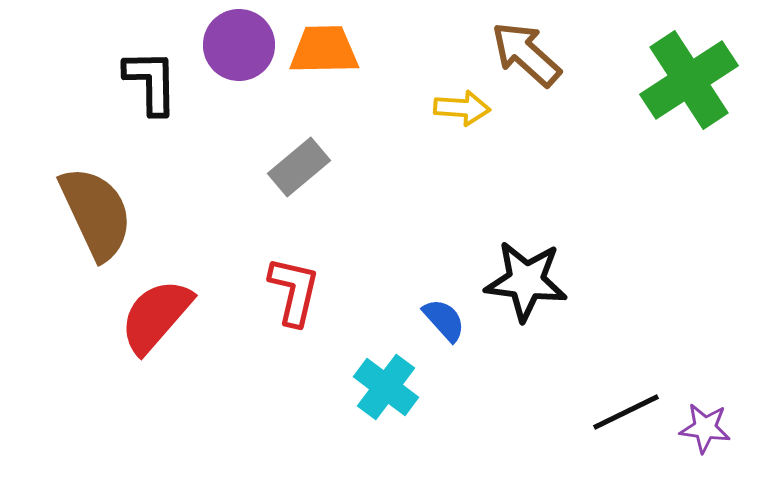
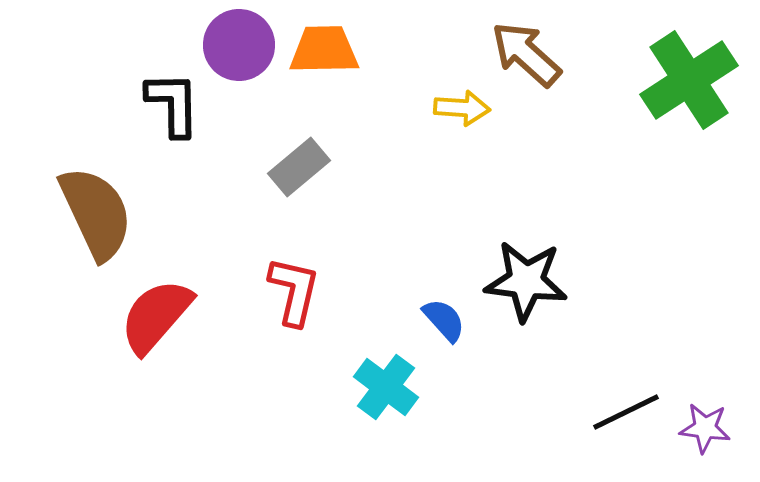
black L-shape: moved 22 px right, 22 px down
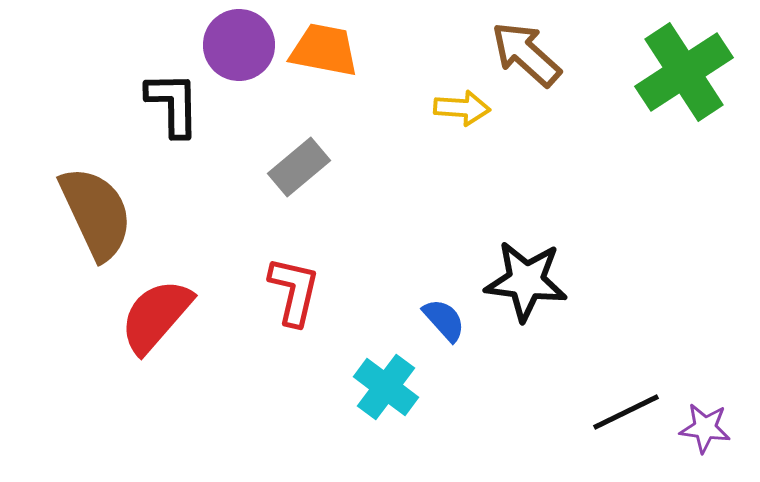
orange trapezoid: rotated 12 degrees clockwise
green cross: moved 5 px left, 8 px up
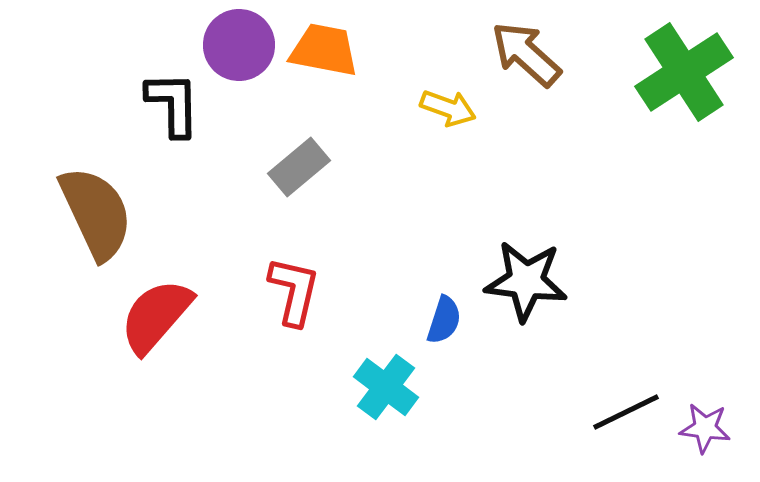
yellow arrow: moved 14 px left; rotated 16 degrees clockwise
blue semicircle: rotated 60 degrees clockwise
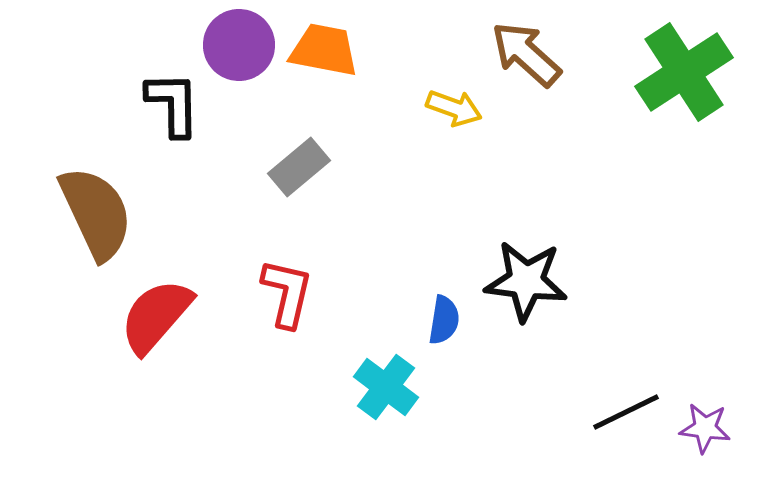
yellow arrow: moved 6 px right
red L-shape: moved 7 px left, 2 px down
blue semicircle: rotated 9 degrees counterclockwise
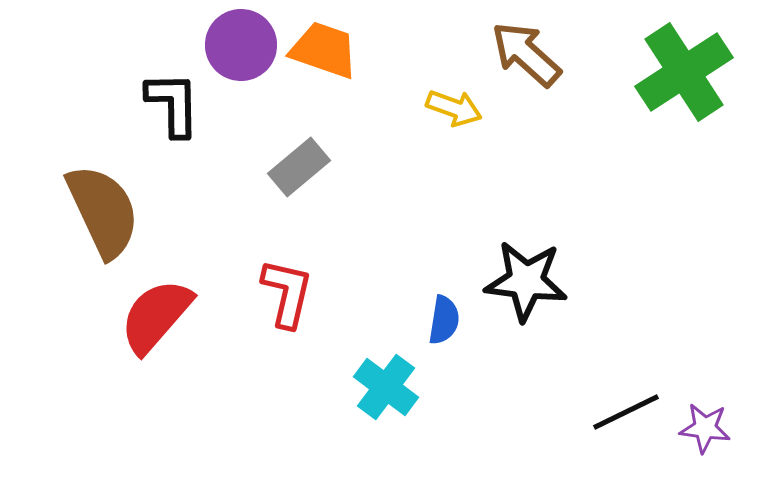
purple circle: moved 2 px right
orange trapezoid: rotated 8 degrees clockwise
brown semicircle: moved 7 px right, 2 px up
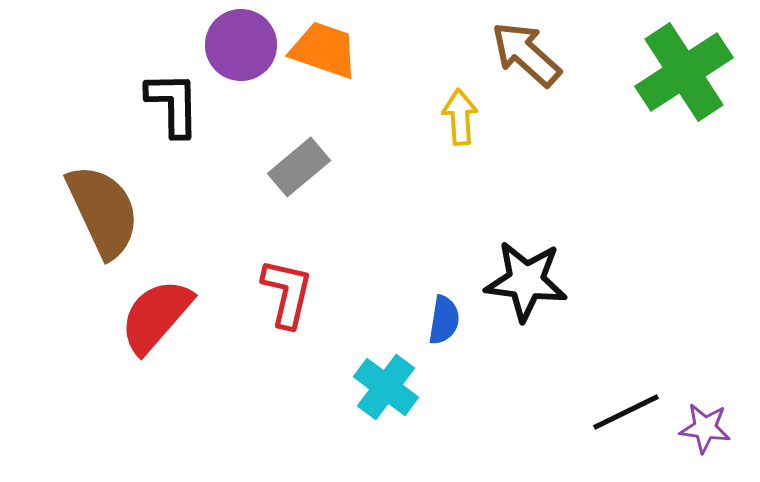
yellow arrow: moved 6 px right, 9 px down; rotated 114 degrees counterclockwise
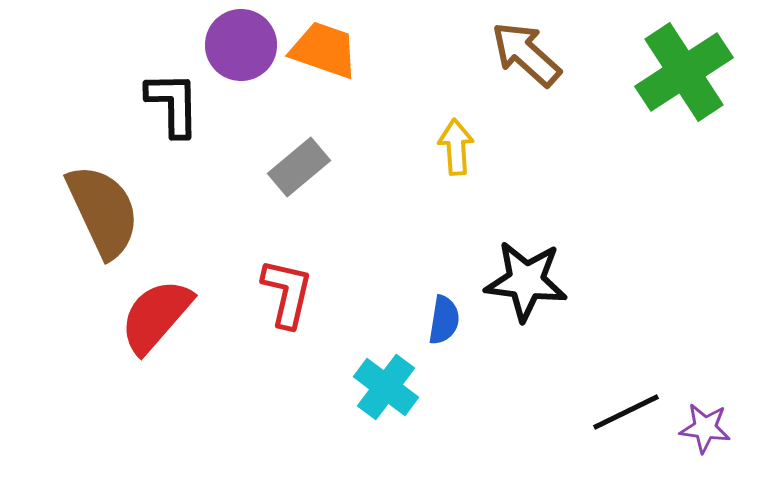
yellow arrow: moved 4 px left, 30 px down
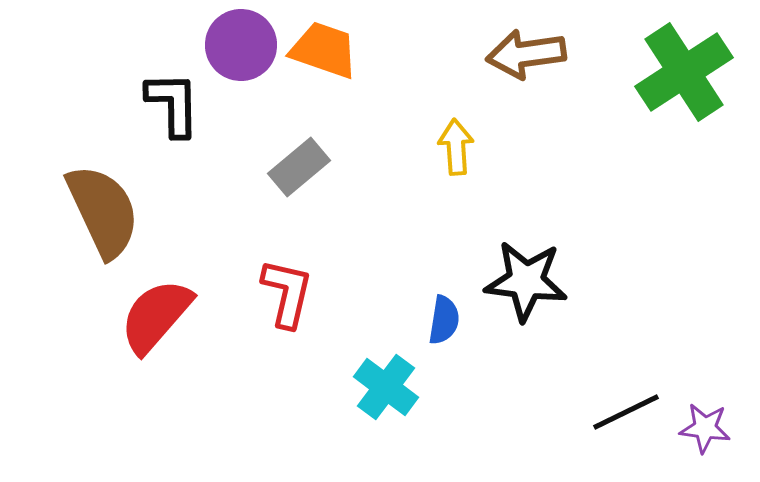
brown arrow: rotated 50 degrees counterclockwise
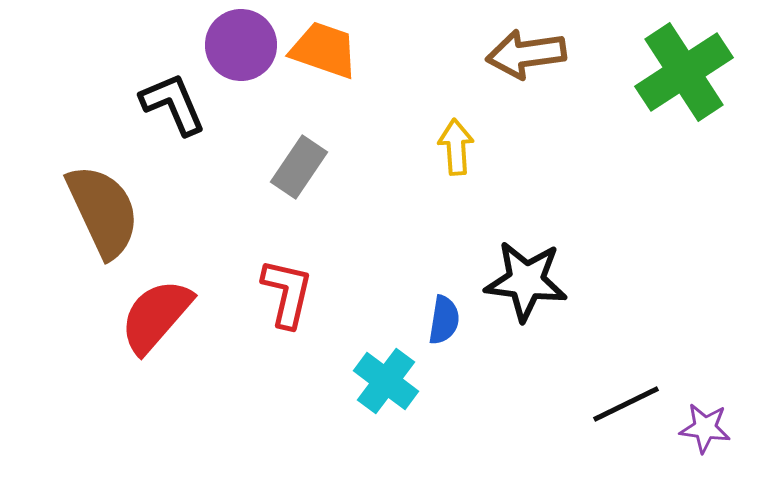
black L-shape: rotated 22 degrees counterclockwise
gray rectangle: rotated 16 degrees counterclockwise
cyan cross: moved 6 px up
black line: moved 8 px up
